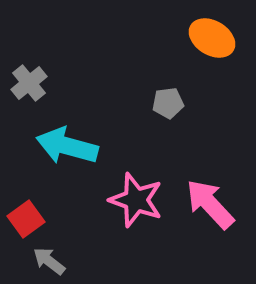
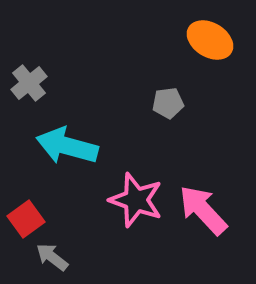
orange ellipse: moved 2 px left, 2 px down
pink arrow: moved 7 px left, 6 px down
gray arrow: moved 3 px right, 4 px up
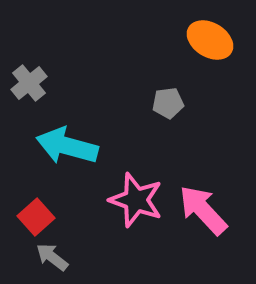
red square: moved 10 px right, 2 px up; rotated 6 degrees counterclockwise
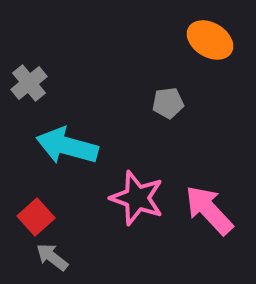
pink star: moved 1 px right, 2 px up
pink arrow: moved 6 px right
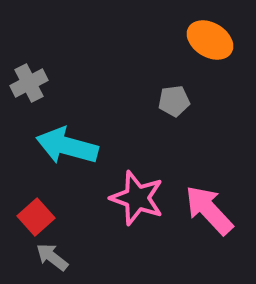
gray cross: rotated 12 degrees clockwise
gray pentagon: moved 6 px right, 2 px up
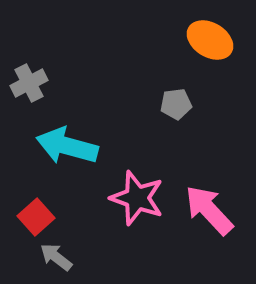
gray pentagon: moved 2 px right, 3 px down
gray arrow: moved 4 px right
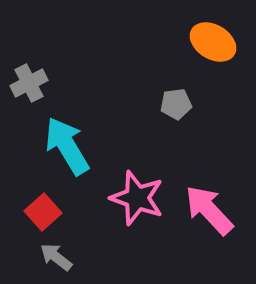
orange ellipse: moved 3 px right, 2 px down
cyan arrow: rotated 44 degrees clockwise
red square: moved 7 px right, 5 px up
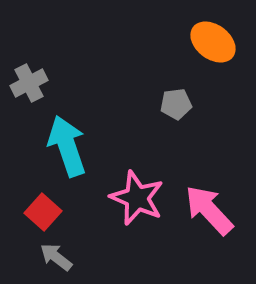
orange ellipse: rotated 6 degrees clockwise
cyan arrow: rotated 12 degrees clockwise
pink star: rotated 4 degrees clockwise
red square: rotated 6 degrees counterclockwise
